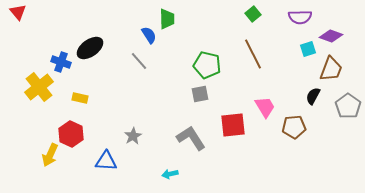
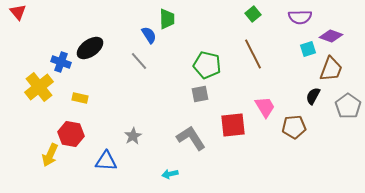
red hexagon: rotated 15 degrees counterclockwise
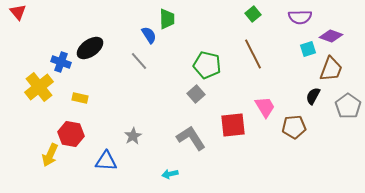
gray square: moved 4 px left; rotated 30 degrees counterclockwise
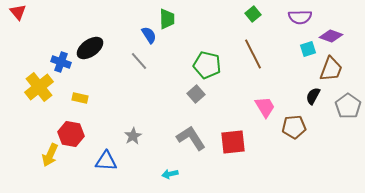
red square: moved 17 px down
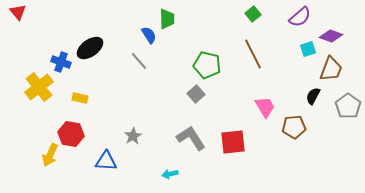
purple semicircle: rotated 40 degrees counterclockwise
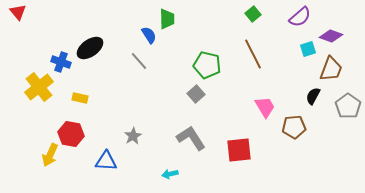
red square: moved 6 px right, 8 px down
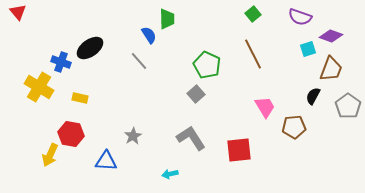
purple semicircle: rotated 60 degrees clockwise
green pentagon: rotated 12 degrees clockwise
yellow cross: rotated 20 degrees counterclockwise
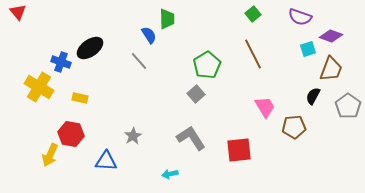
green pentagon: rotated 16 degrees clockwise
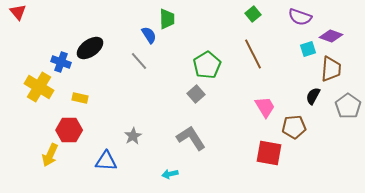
brown trapezoid: rotated 16 degrees counterclockwise
red hexagon: moved 2 px left, 4 px up; rotated 10 degrees counterclockwise
red square: moved 30 px right, 3 px down; rotated 16 degrees clockwise
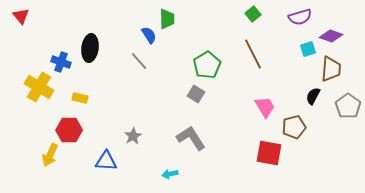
red triangle: moved 3 px right, 4 px down
purple semicircle: rotated 35 degrees counterclockwise
black ellipse: rotated 48 degrees counterclockwise
gray square: rotated 18 degrees counterclockwise
brown pentagon: rotated 10 degrees counterclockwise
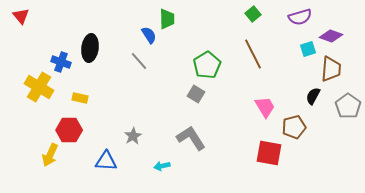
cyan arrow: moved 8 px left, 8 px up
